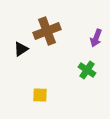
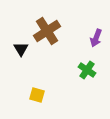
brown cross: rotated 12 degrees counterclockwise
black triangle: rotated 28 degrees counterclockwise
yellow square: moved 3 px left; rotated 14 degrees clockwise
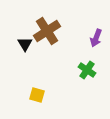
black triangle: moved 4 px right, 5 px up
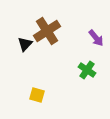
purple arrow: rotated 60 degrees counterclockwise
black triangle: rotated 14 degrees clockwise
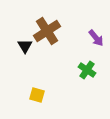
black triangle: moved 2 px down; rotated 14 degrees counterclockwise
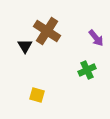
brown cross: rotated 24 degrees counterclockwise
green cross: rotated 30 degrees clockwise
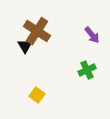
brown cross: moved 10 px left
purple arrow: moved 4 px left, 3 px up
yellow square: rotated 21 degrees clockwise
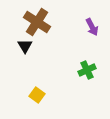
brown cross: moved 9 px up
purple arrow: moved 8 px up; rotated 12 degrees clockwise
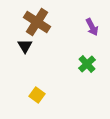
green cross: moved 6 px up; rotated 18 degrees counterclockwise
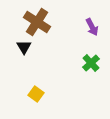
black triangle: moved 1 px left, 1 px down
green cross: moved 4 px right, 1 px up
yellow square: moved 1 px left, 1 px up
